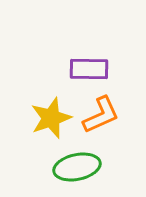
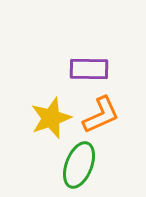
green ellipse: moved 2 px right, 2 px up; rotated 57 degrees counterclockwise
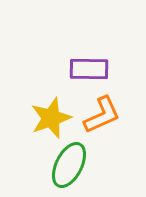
orange L-shape: moved 1 px right
green ellipse: moved 10 px left; rotated 6 degrees clockwise
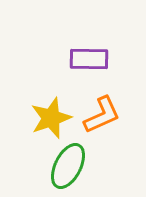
purple rectangle: moved 10 px up
green ellipse: moved 1 px left, 1 px down
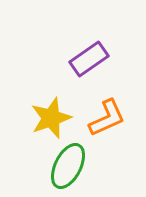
purple rectangle: rotated 36 degrees counterclockwise
orange L-shape: moved 5 px right, 3 px down
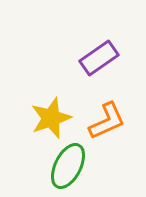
purple rectangle: moved 10 px right, 1 px up
orange L-shape: moved 3 px down
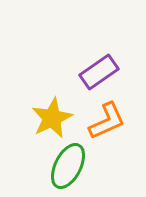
purple rectangle: moved 14 px down
yellow star: moved 1 px right; rotated 6 degrees counterclockwise
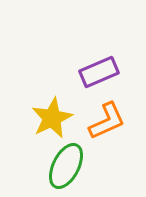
purple rectangle: rotated 12 degrees clockwise
green ellipse: moved 2 px left
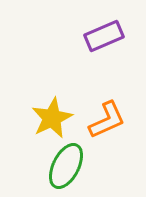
purple rectangle: moved 5 px right, 36 px up
orange L-shape: moved 1 px up
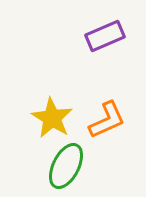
purple rectangle: moved 1 px right
yellow star: rotated 15 degrees counterclockwise
